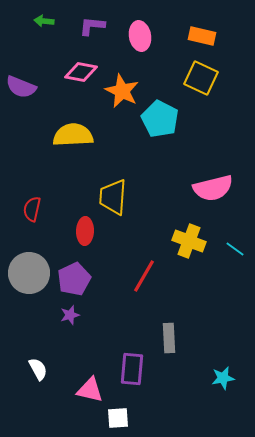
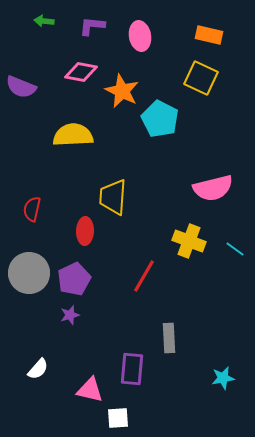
orange rectangle: moved 7 px right, 1 px up
white semicircle: rotated 70 degrees clockwise
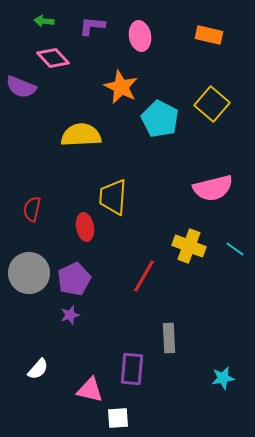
pink diamond: moved 28 px left, 14 px up; rotated 36 degrees clockwise
yellow square: moved 11 px right, 26 px down; rotated 16 degrees clockwise
orange star: moved 1 px left, 4 px up
yellow semicircle: moved 8 px right
red ellipse: moved 4 px up; rotated 12 degrees counterclockwise
yellow cross: moved 5 px down
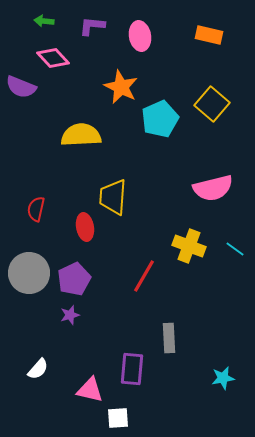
cyan pentagon: rotated 21 degrees clockwise
red semicircle: moved 4 px right
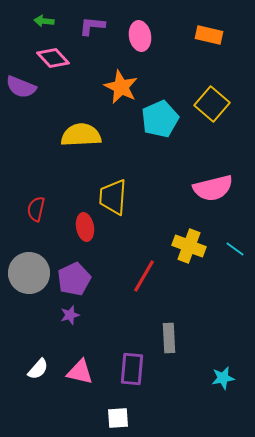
pink triangle: moved 10 px left, 18 px up
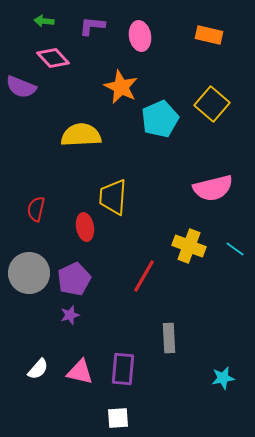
purple rectangle: moved 9 px left
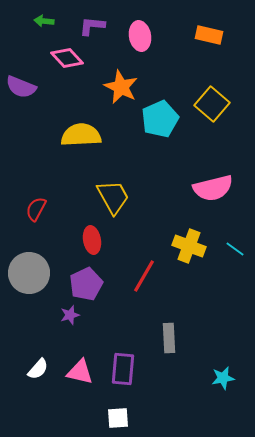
pink diamond: moved 14 px right
yellow trapezoid: rotated 147 degrees clockwise
red semicircle: rotated 15 degrees clockwise
red ellipse: moved 7 px right, 13 px down
purple pentagon: moved 12 px right, 5 px down
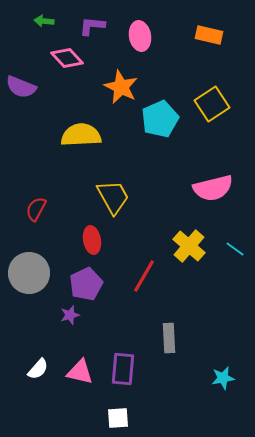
yellow square: rotated 16 degrees clockwise
yellow cross: rotated 20 degrees clockwise
